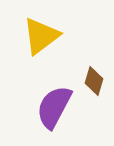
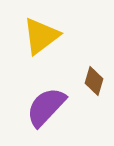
purple semicircle: moved 8 px left; rotated 15 degrees clockwise
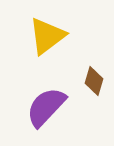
yellow triangle: moved 6 px right
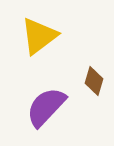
yellow triangle: moved 8 px left
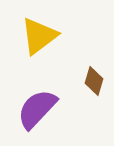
purple semicircle: moved 9 px left, 2 px down
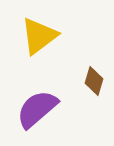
purple semicircle: rotated 6 degrees clockwise
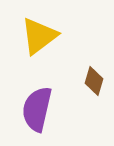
purple semicircle: rotated 36 degrees counterclockwise
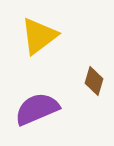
purple semicircle: rotated 54 degrees clockwise
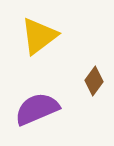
brown diamond: rotated 20 degrees clockwise
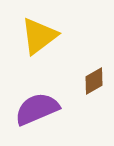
brown diamond: rotated 24 degrees clockwise
